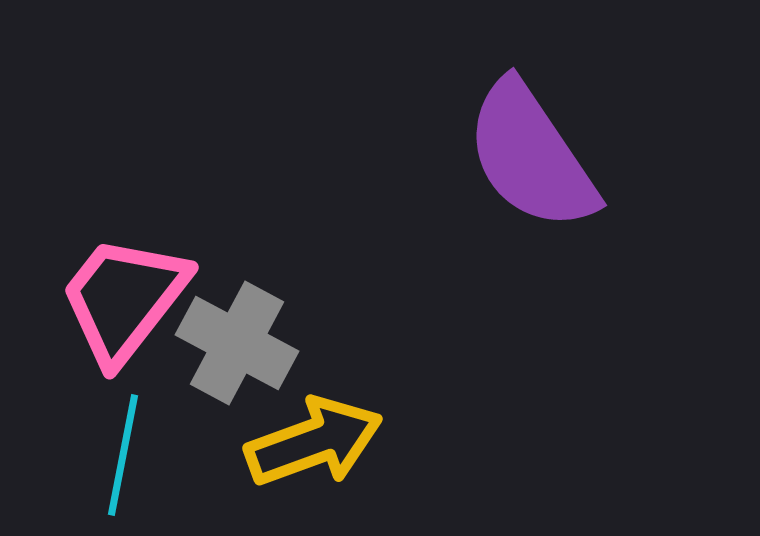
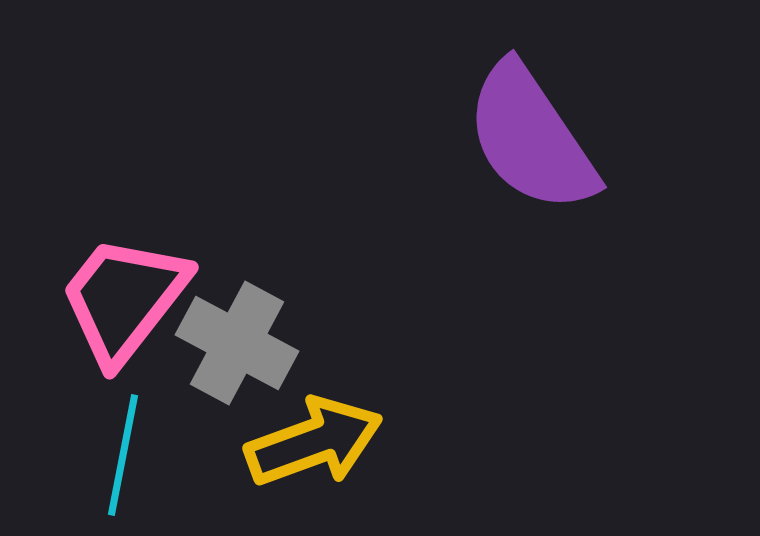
purple semicircle: moved 18 px up
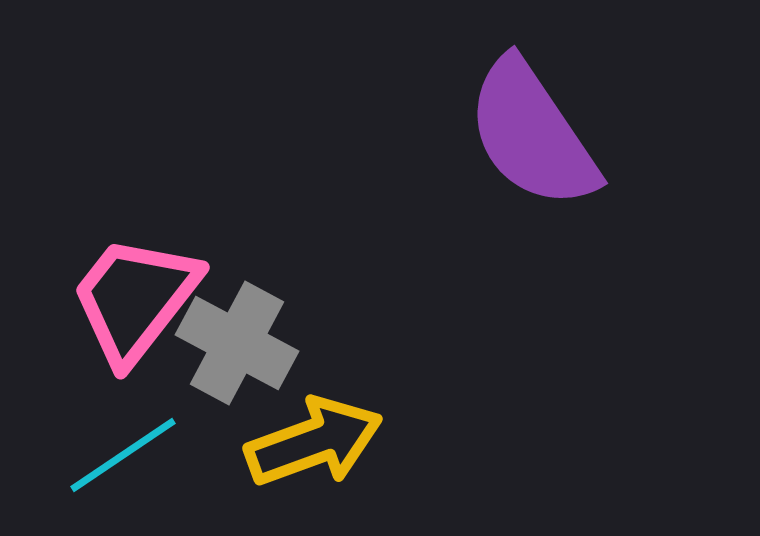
purple semicircle: moved 1 px right, 4 px up
pink trapezoid: moved 11 px right
cyan line: rotated 45 degrees clockwise
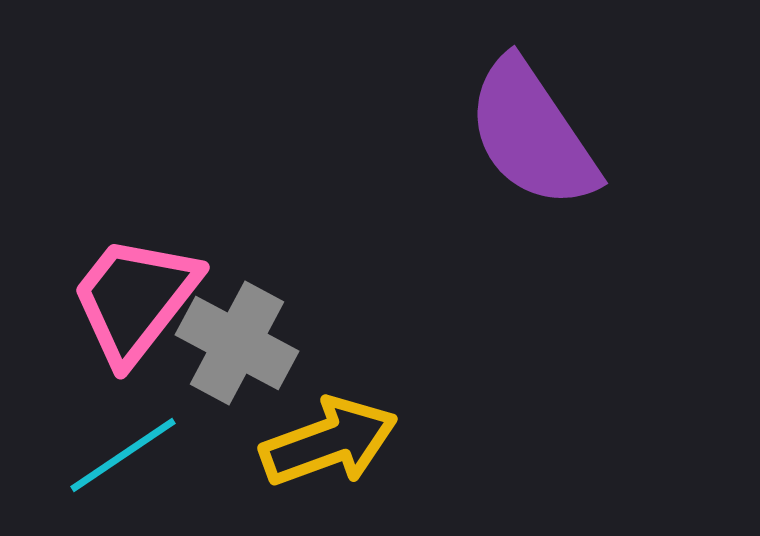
yellow arrow: moved 15 px right
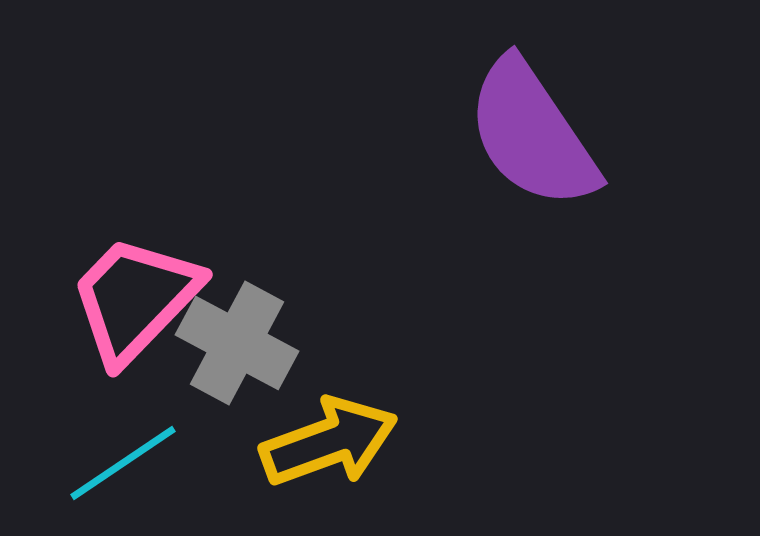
pink trapezoid: rotated 6 degrees clockwise
cyan line: moved 8 px down
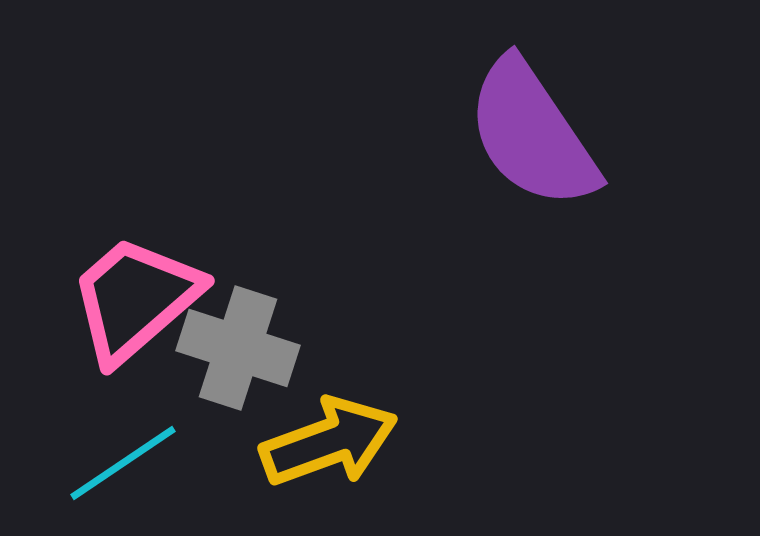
pink trapezoid: rotated 5 degrees clockwise
gray cross: moved 1 px right, 5 px down; rotated 10 degrees counterclockwise
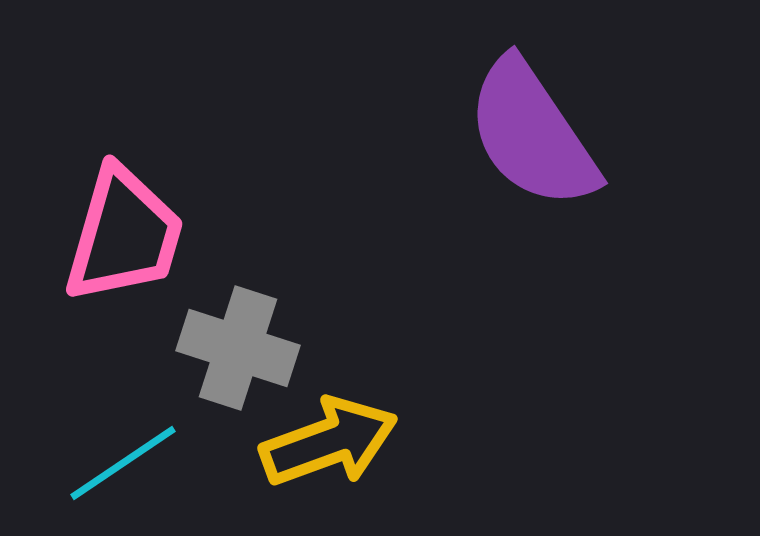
pink trapezoid: moved 11 px left, 64 px up; rotated 147 degrees clockwise
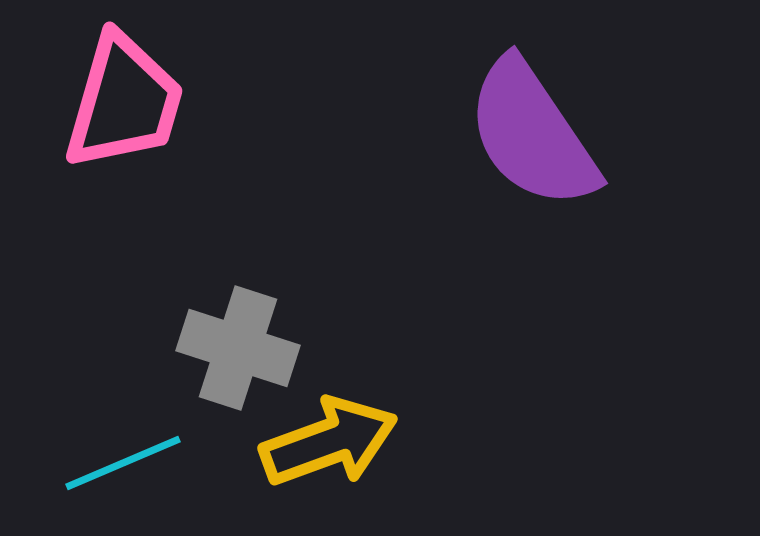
pink trapezoid: moved 133 px up
cyan line: rotated 11 degrees clockwise
